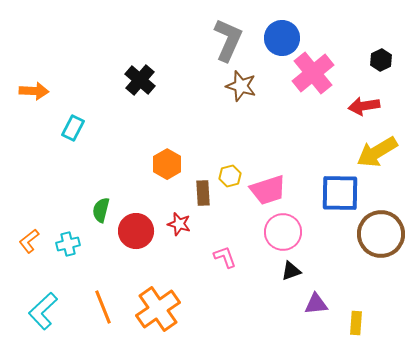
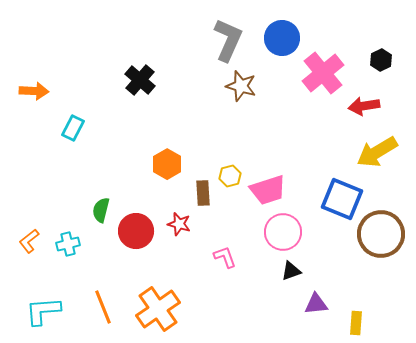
pink cross: moved 10 px right
blue square: moved 2 px right, 6 px down; rotated 21 degrees clockwise
cyan L-shape: rotated 39 degrees clockwise
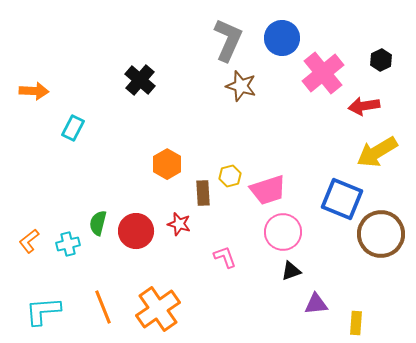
green semicircle: moved 3 px left, 13 px down
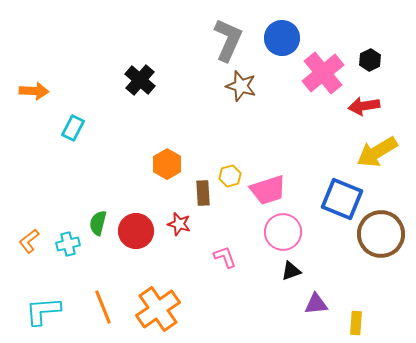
black hexagon: moved 11 px left
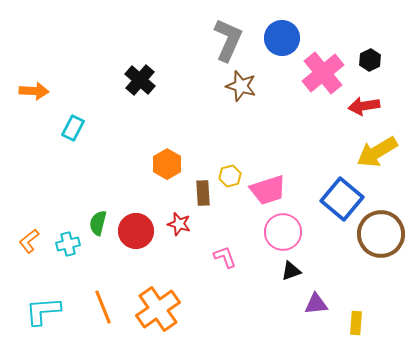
blue square: rotated 18 degrees clockwise
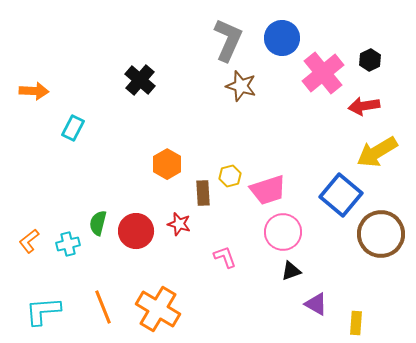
blue square: moved 1 px left, 4 px up
purple triangle: rotated 35 degrees clockwise
orange cross: rotated 24 degrees counterclockwise
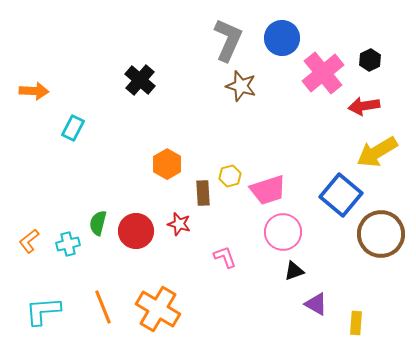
black triangle: moved 3 px right
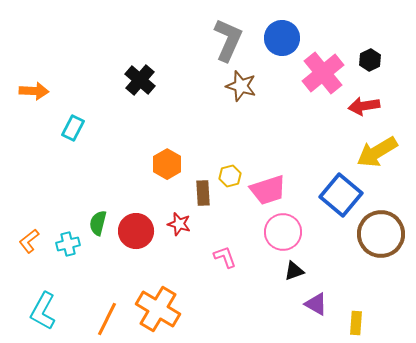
orange line: moved 4 px right, 12 px down; rotated 48 degrees clockwise
cyan L-shape: rotated 57 degrees counterclockwise
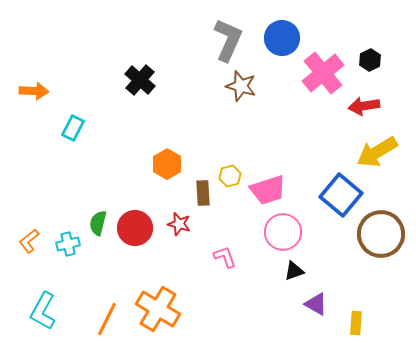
red circle: moved 1 px left, 3 px up
